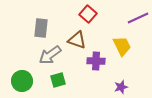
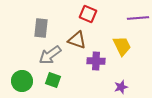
red square: rotated 18 degrees counterclockwise
purple line: rotated 20 degrees clockwise
green square: moved 5 px left; rotated 35 degrees clockwise
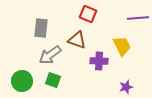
purple cross: moved 3 px right
purple star: moved 5 px right
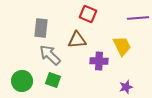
brown triangle: rotated 24 degrees counterclockwise
gray arrow: rotated 80 degrees clockwise
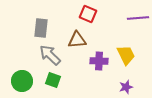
yellow trapezoid: moved 4 px right, 9 px down
